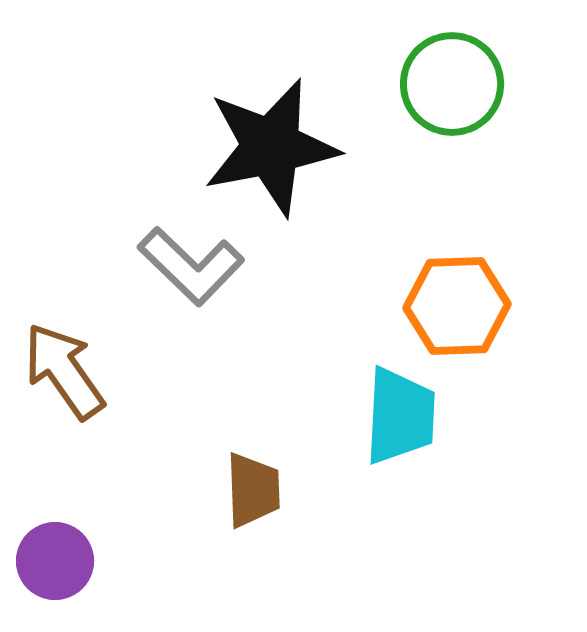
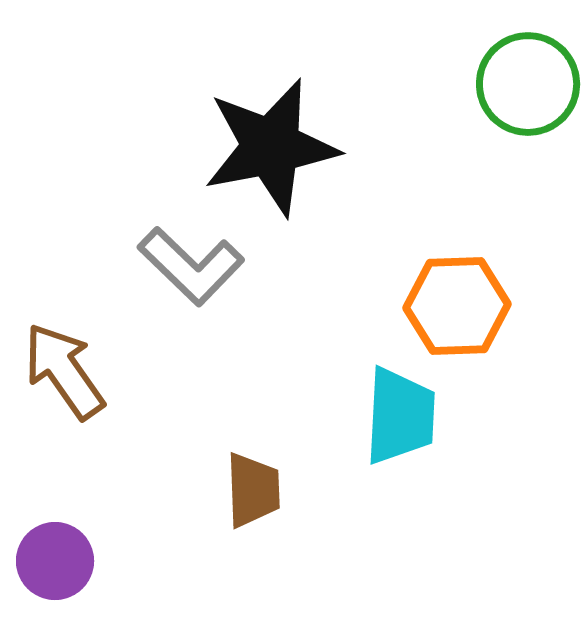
green circle: moved 76 px right
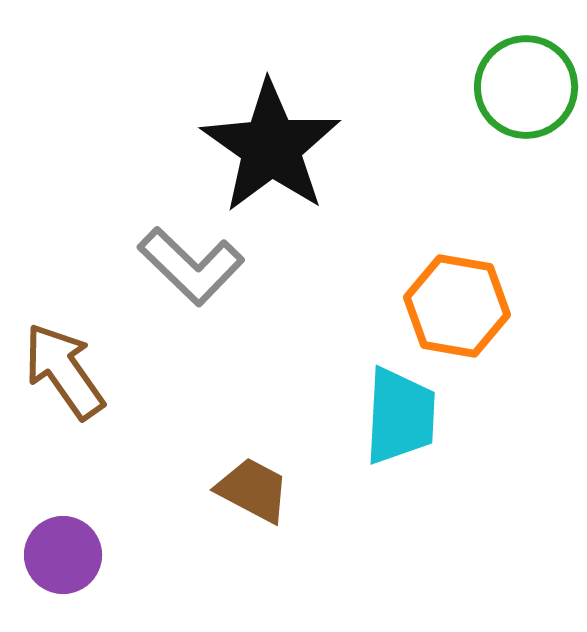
green circle: moved 2 px left, 3 px down
black star: rotated 26 degrees counterclockwise
orange hexagon: rotated 12 degrees clockwise
brown trapezoid: rotated 60 degrees counterclockwise
purple circle: moved 8 px right, 6 px up
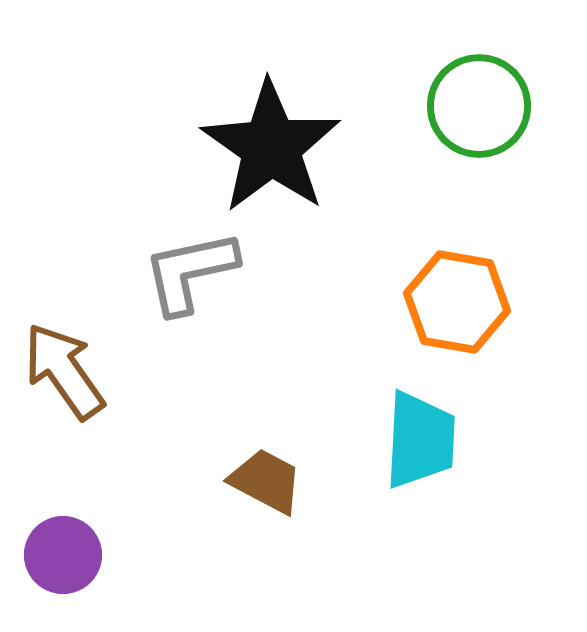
green circle: moved 47 px left, 19 px down
gray L-shape: moved 1 px left, 6 px down; rotated 124 degrees clockwise
orange hexagon: moved 4 px up
cyan trapezoid: moved 20 px right, 24 px down
brown trapezoid: moved 13 px right, 9 px up
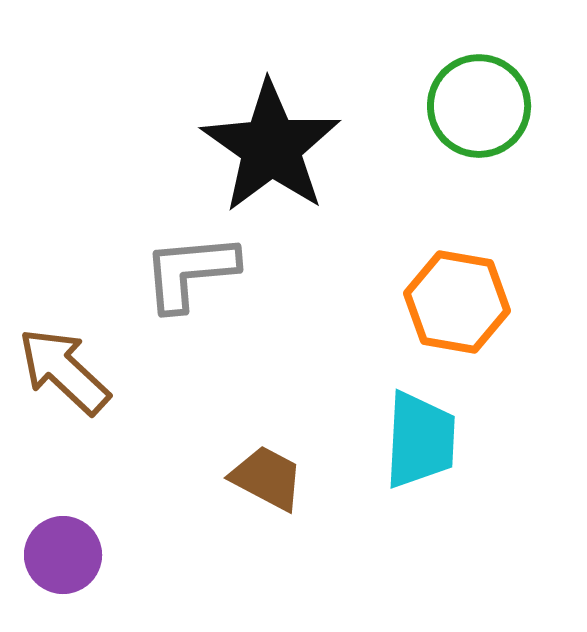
gray L-shape: rotated 7 degrees clockwise
brown arrow: rotated 12 degrees counterclockwise
brown trapezoid: moved 1 px right, 3 px up
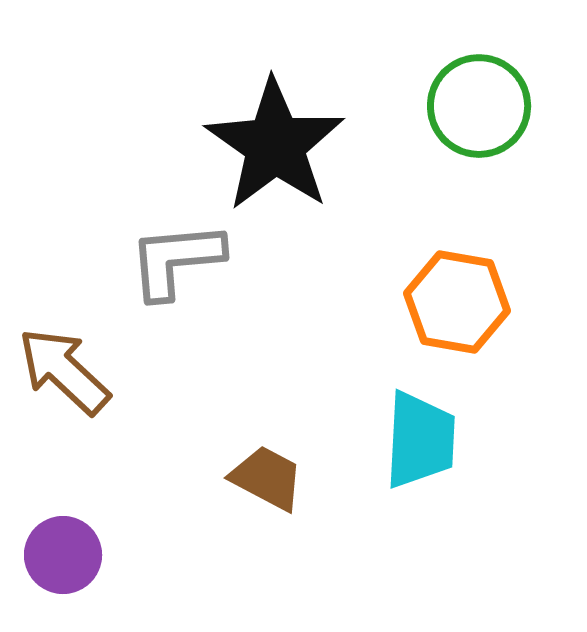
black star: moved 4 px right, 2 px up
gray L-shape: moved 14 px left, 12 px up
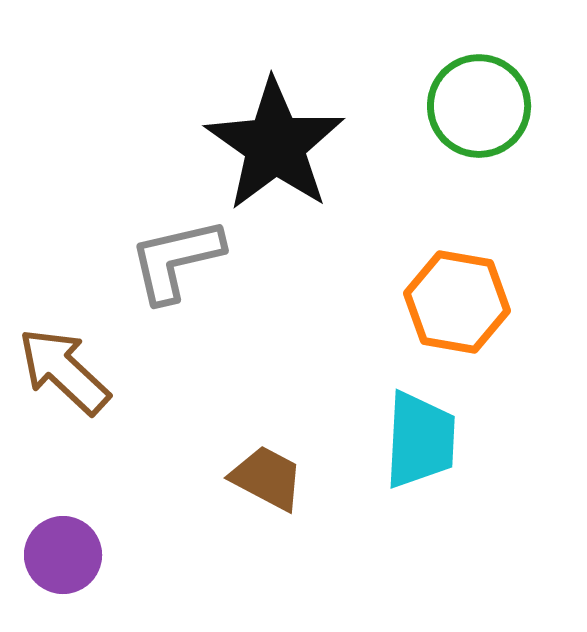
gray L-shape: rotated 8 degrees counterclockwise
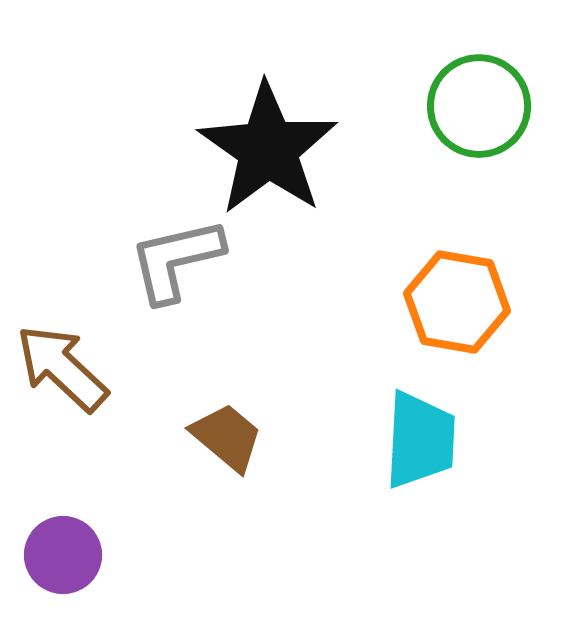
black star: moved 7 px left, 4 px down
brown arrow: moved 2 px left, 3 px up
brown trapezoid: moved 40 px left, 41 px up; rotated 12 degrees clockwise
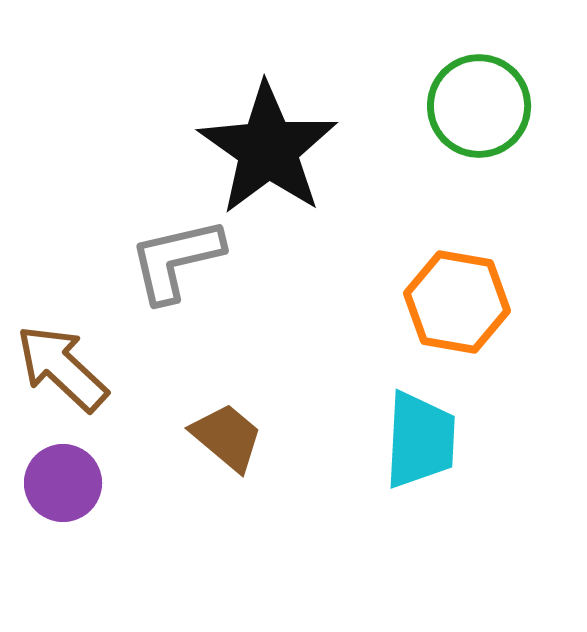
purple circle: moved 72 px up
